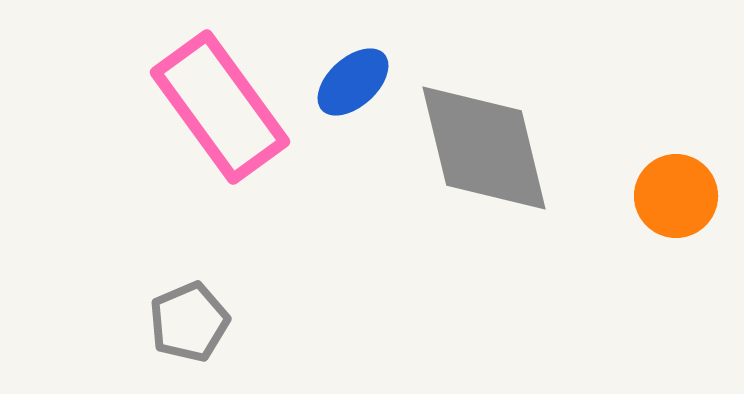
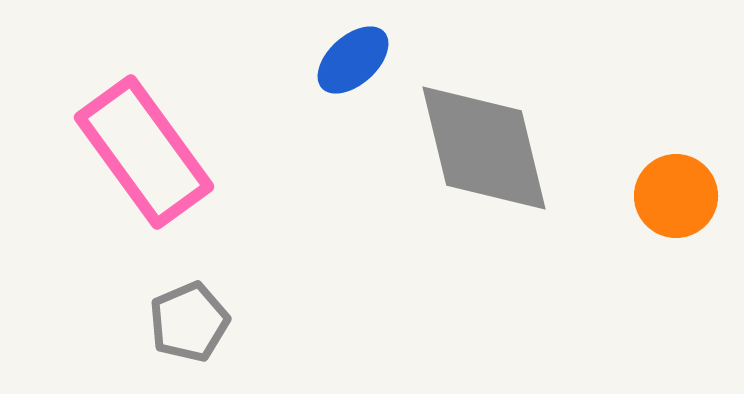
blue ellipse: moved 22 px up
pink rectangle: moved 76 px left, 45 px down
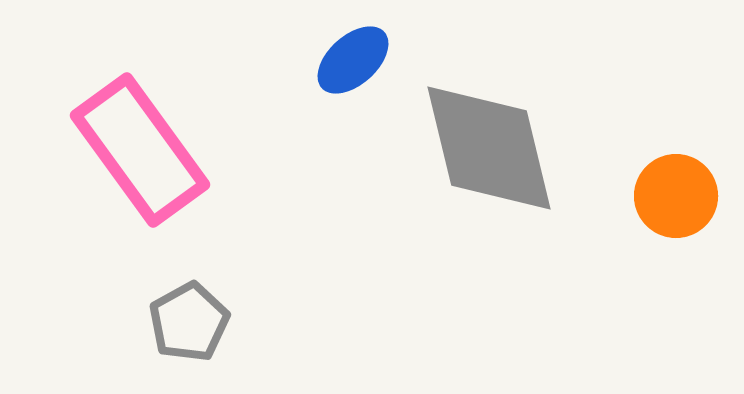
gray diamond: moved 5 px right
pink rectangle: moved 4 px left, 2 px up
gray pentagon: rotated 6 degrees counterclockwise
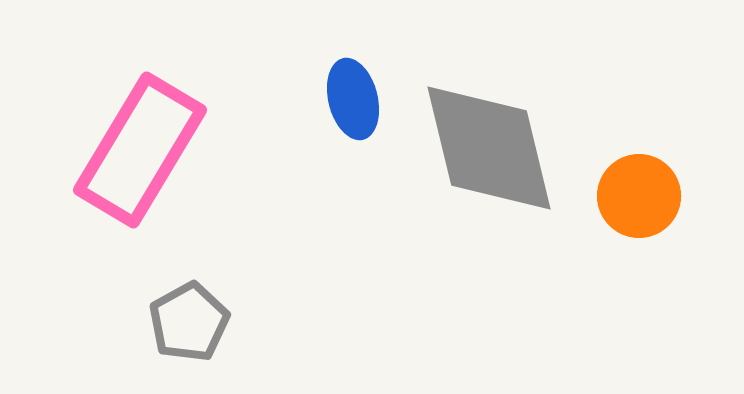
blue ellipse: moved 39 px down; rotated 62 degrees counterclockwise
pink rectangle: rotated 67 degrees clockwise
orange circle: moved 37 px left
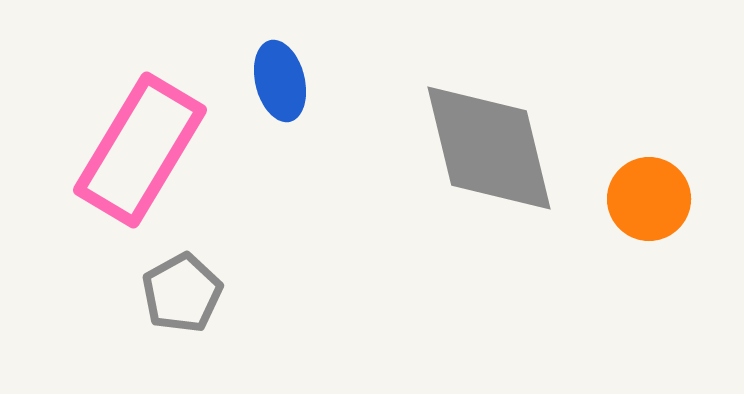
blue ellipse: moved 73 px left, 18 px up
orange circle: moved 10 px right, 3 px down
gray pentagon: moved 7 px left, 29 px up
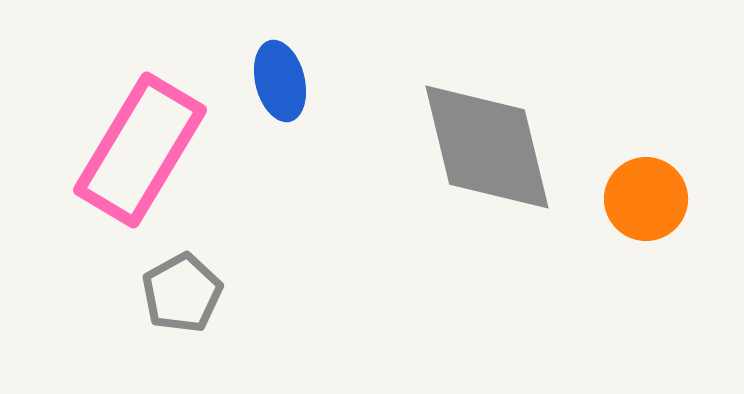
gray diamond: moved 2 px left, 1 px up
orange circle: moved 3 px left
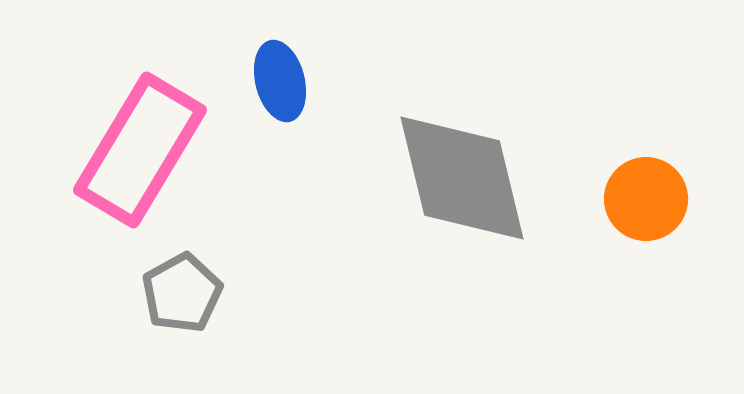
gray diamond: moved 25 px left, 31 px down
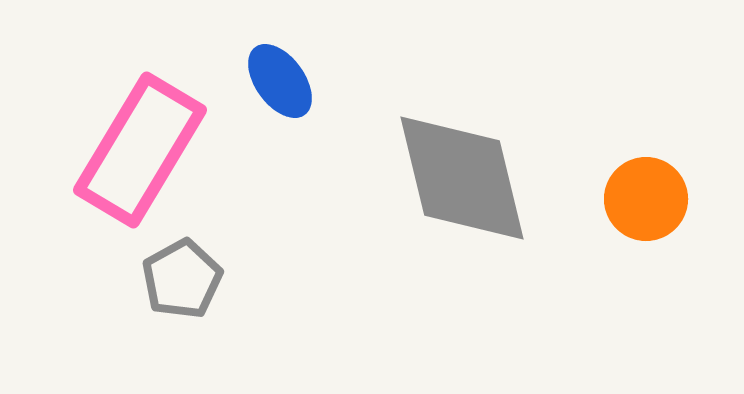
blue ellipse: rotated 22 degrees counterclockwise
gray pentagon: moved 14 px up
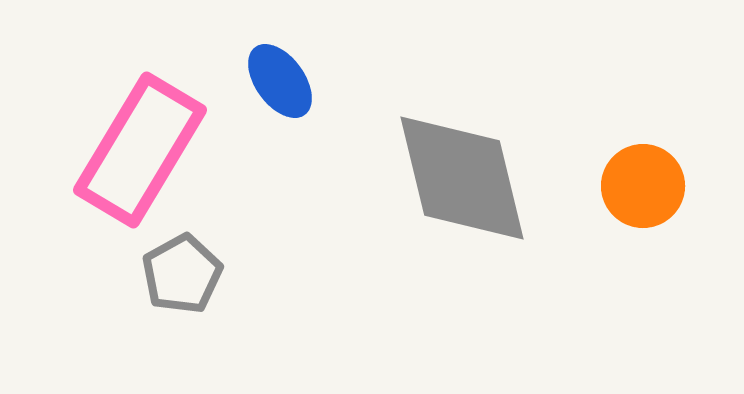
orange circle: moved 3 px left, 13 px up
gray pentagon: moved 5 px up
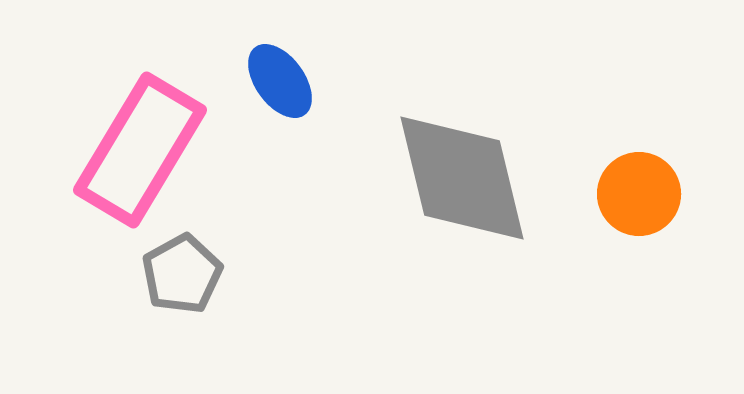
orange circle: moved 4 px left, 8 px down
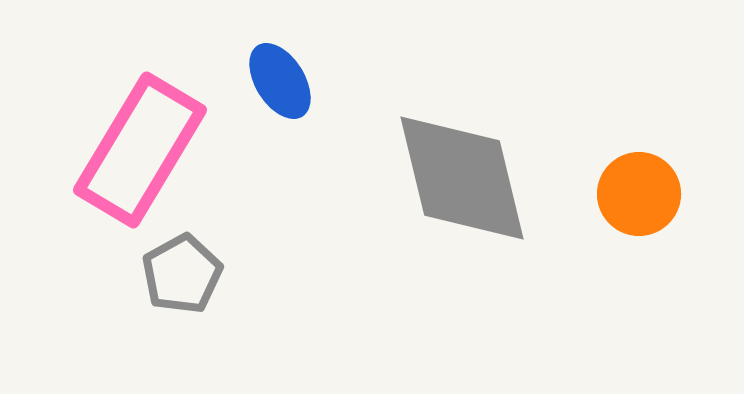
blue ellipse: rotated 4 degrees clockwise
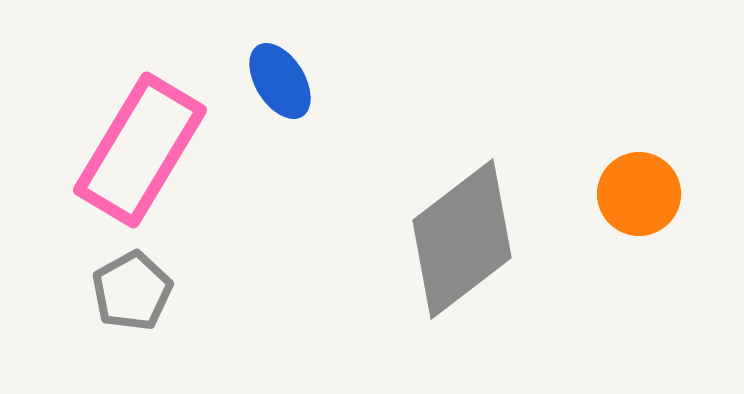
gray diamond: moved 61 px down; rotated 66 degrees clockwise
gray pentagon: moved 50 px left, 17 px down
